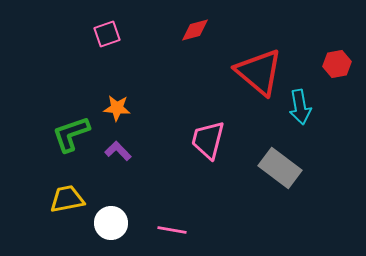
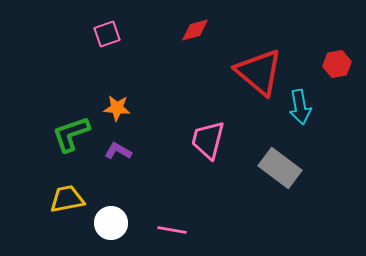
purple L-shape: rotated 16 degrees counterclockwise
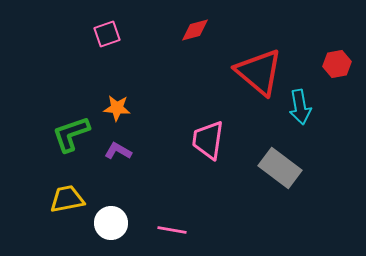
pink trapezoid: rotated 6 degrees counterclockwise
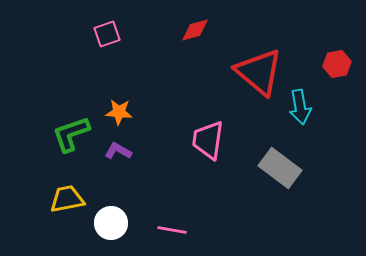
orange star: moved 2 px right, 4 px down
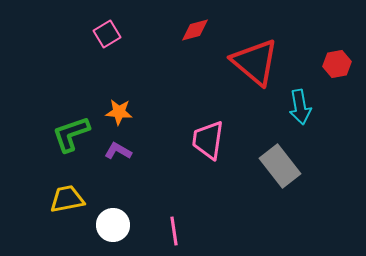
pink square: rotated 12 degrees counterclockwise
red triangle: moved 4 px left, 10 px up
gray rectangle: moved 2 px up; rotated 15 degrees clockwise
white circle: moved 2 px right, 2 px down
pink line: moved 2 px right, 1 px down; rotated 72 degrees clockwise
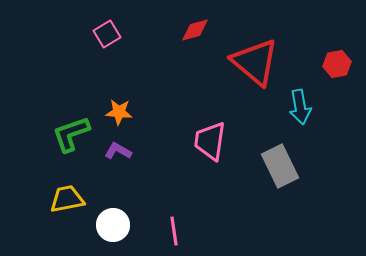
pink trapezoid: moved 2 px right, 1 px down
gray rectangle: rotated 12 degrees clockwise
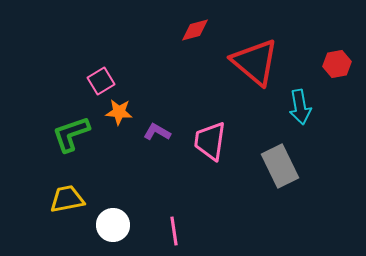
pink square: moved 6 px left, 47 px down
purple L-shape: moved 39 px right, 19 px up
